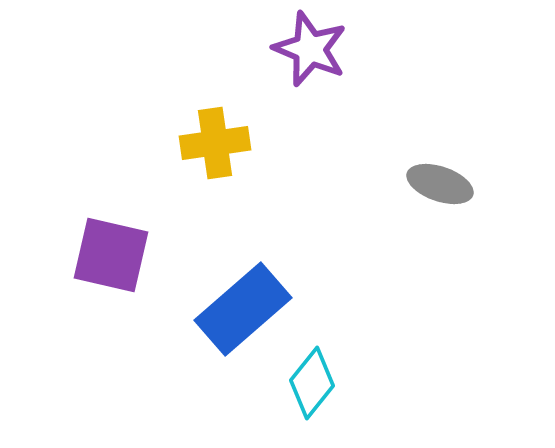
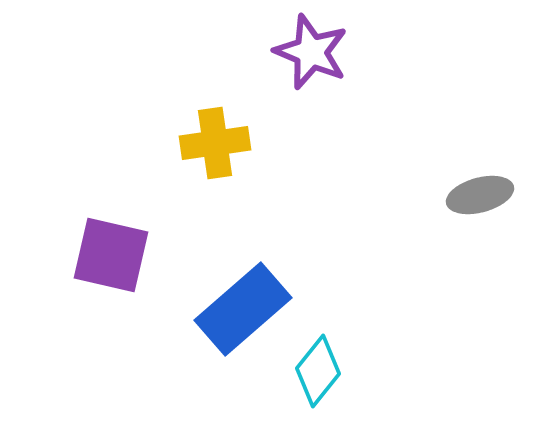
purple star: moved 1 px right, 3 px down
gray ellipse: moved 40 px right, 11 px down; rotated 34 degrees counterclockwise
cyan diamond: moved 6 px right, 12 px up
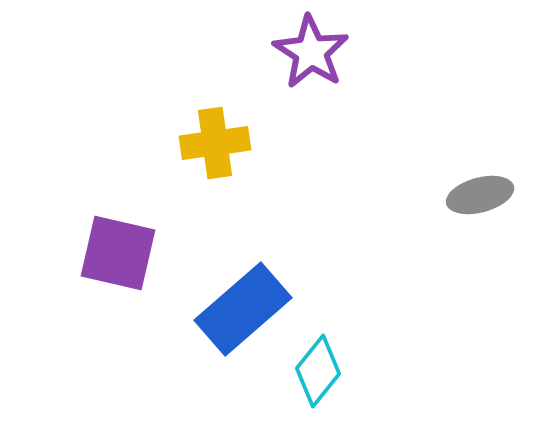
purple star: rotated 10 degrees clockwise
purple square: moved 7 px right, 2 px up
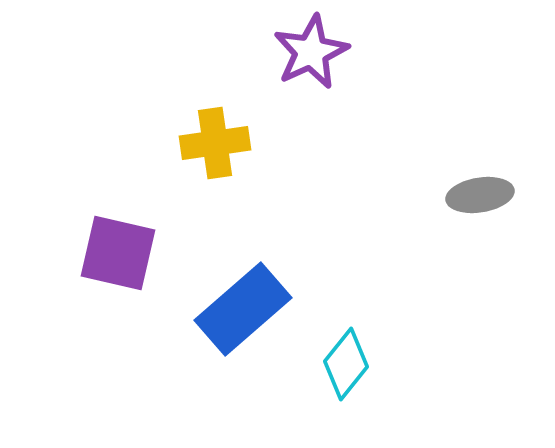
purple star: rotated 14 degrees clockwise
gray ellipse: rotated 6 degrees clockwise
cyan diamond: moved 28 px right, 7 px up
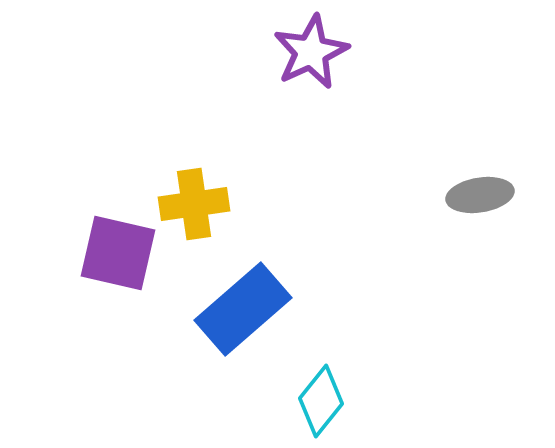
yellow cross: moved 21 px left, 61 px down
cyan diamond: moved 25 px left, 37 px down
